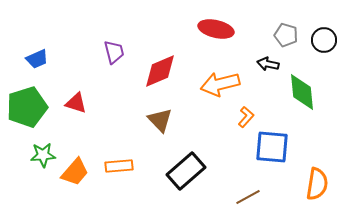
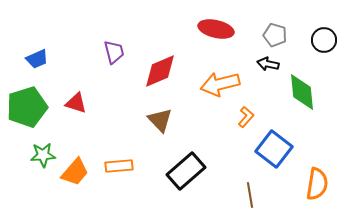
gray pentagon: moved 11 px left
blue square: moved 2 px right, 2 px down; rotated 33 degrees clockwise
brown line: moved 2 px right, 2 px up; rotated 70 degrees counterclockwise
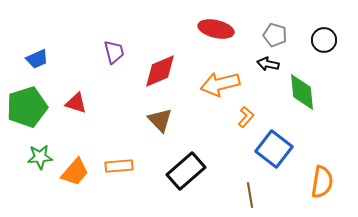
green star: moved 3 px left, 2 px down
orange semicircle: moved 5 px right, 2 px up
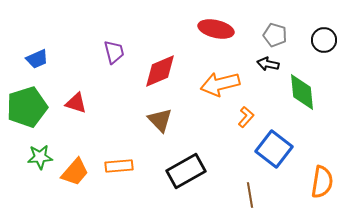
black rectangle: rotated 12 degrees clockwise
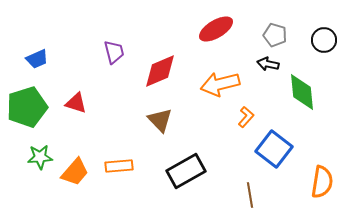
red ellipse: rotated 44 degrees counterclockwise
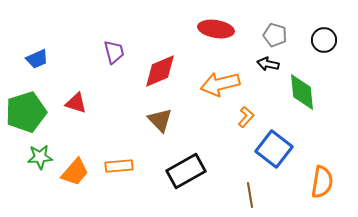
red ellipse: rotated 40 degrees clockwise
green pentagon: moved 1 px left, 5 px down
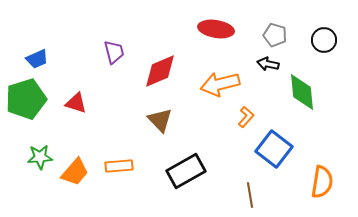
green pentagon: moved 13 px up
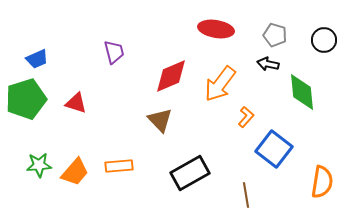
red diamond: moved 11 px right, 5 px down
orange arrow: rotated 39 degrees counterclockwise
green star: moved 1 px left, 8 px down
black rectangle: moved 4 px right, 2 px down
brown line: moved 4 px left
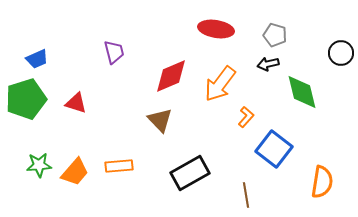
black circle: moved 17 px right, 13 px down
black arrow: rotated 25 degrees counterclockwise
green diamond: rotated 9 degrees counterclockwise
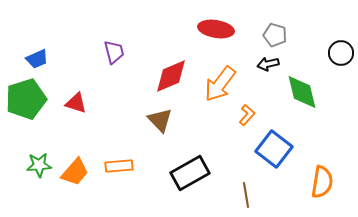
orange L-shape: moved 1 px right, 2 px up
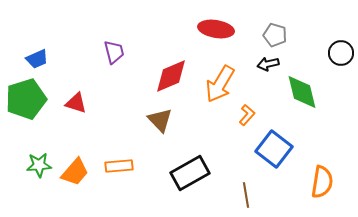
orange arrow: rotated 6 degrees counterclockwise
